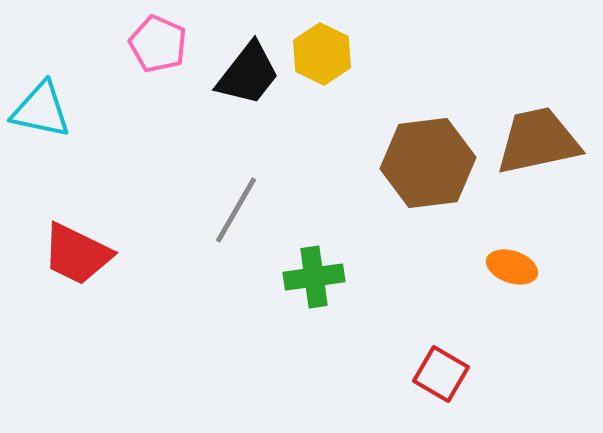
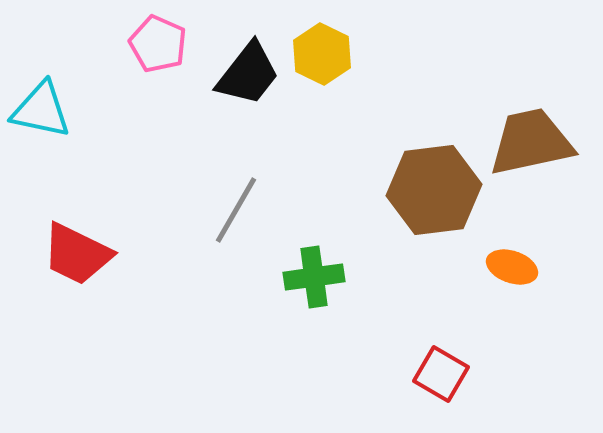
brown trapezoid: moved 7 px left, 1 px down
brown hexagon: moved 6 px right, 27 px down
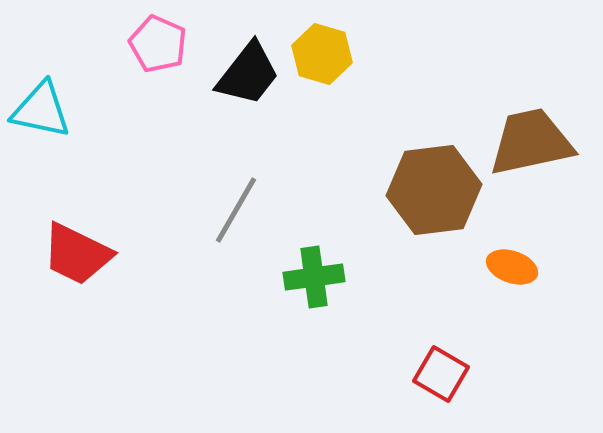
yellow hexagon: rotated 10 degrees counterclockwise
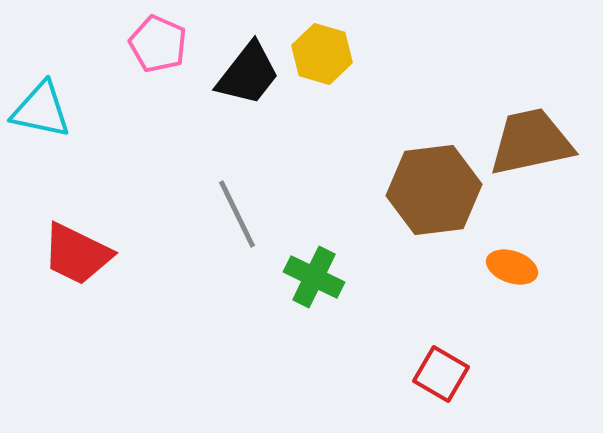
gray line: moved 1 px right, 4 px down; rotated 56 degrees counterclockwise
green cross: rotated 34 degrees clockwise
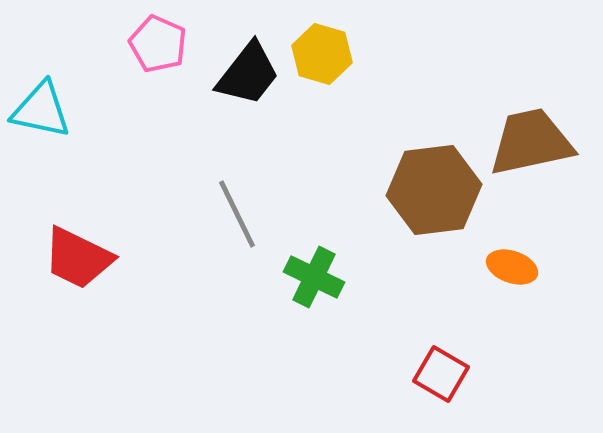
red trapezoid: moved 1 px right, 4 px down
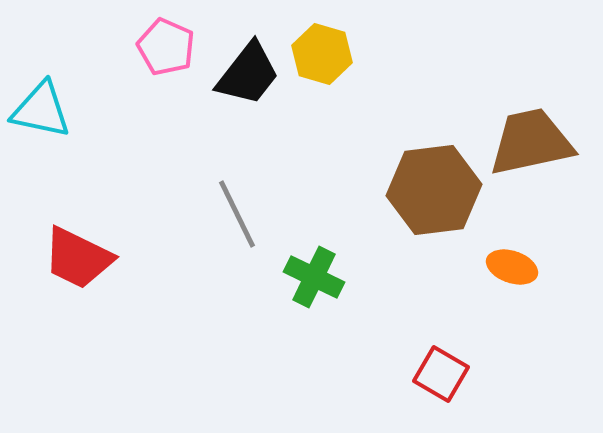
pink pentagon: moved 8 px right, 3 px down
